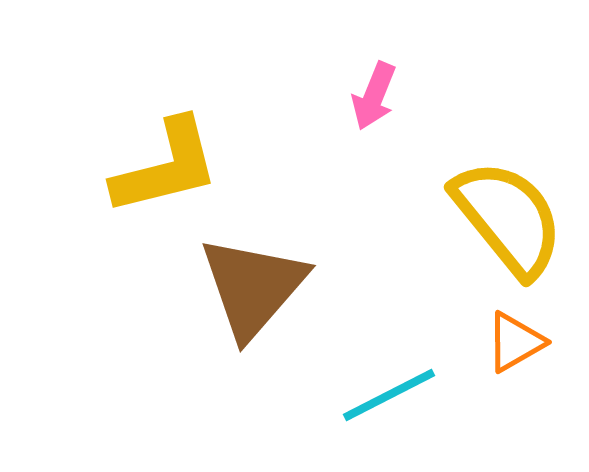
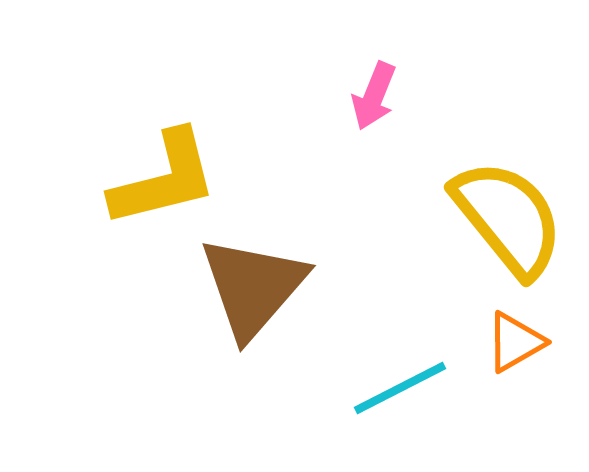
yellow L-shape: moved 2 px left, 12 px down
cyan line: moved 11 px right, 7 px up
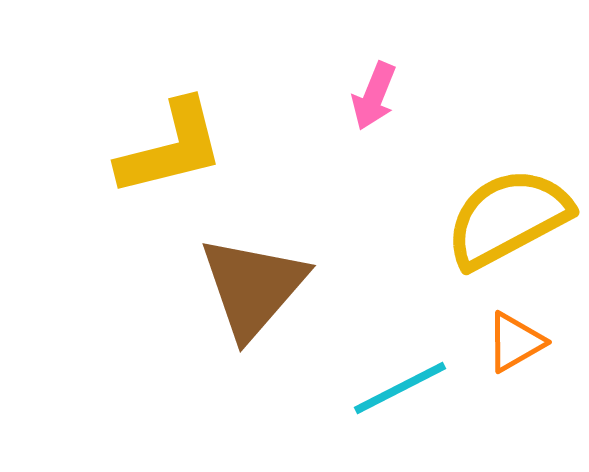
yellow L-shape: moved 7 px right, 31 px up
yellow semicircle: rotated 79 degrees counterclockwise
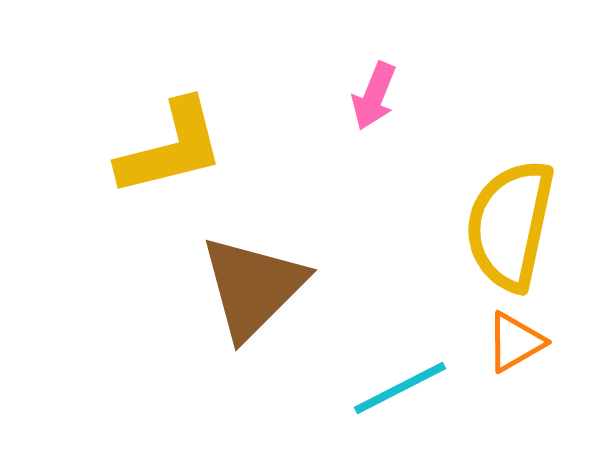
yellow semicircle: moved 2 px right, 7 px down; rotated 50 degrees counterclockwise
brown triangle: rotated 4 degrees clockwise
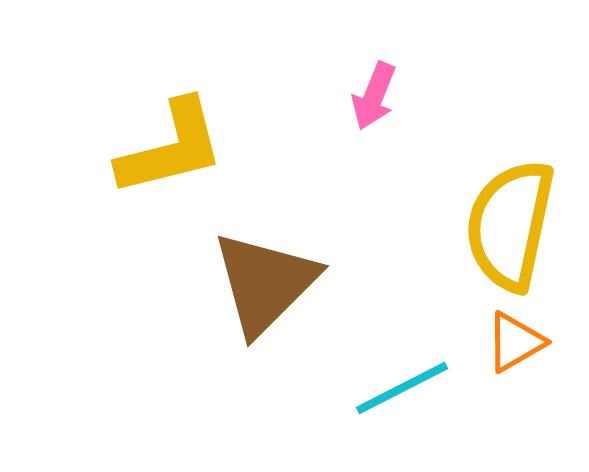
brown triangle: moved 12 px right, 4 px up
cyan line: moved 2 px right
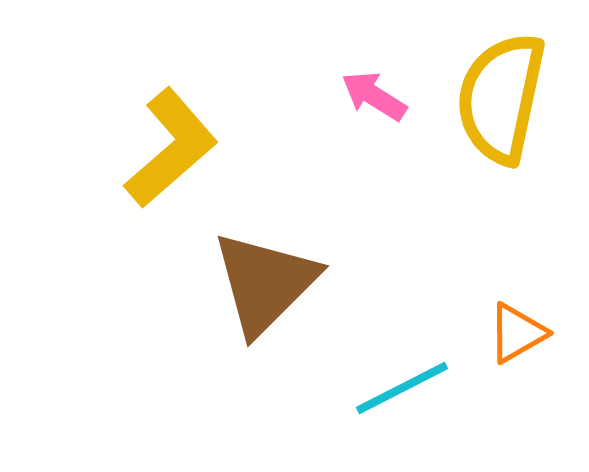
pink arrow: rotated 100 degrees clockwise
yellow L-shape: rotated 27 degrees counterclockwise
yellow semicircle: moved 9 px left, 127 px up
orange triangle: moved 2 px right, 9 px up
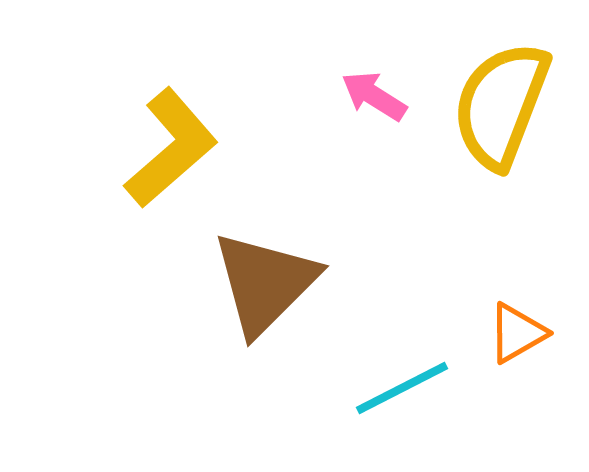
yellow semicircle: moved 7 px down; rotated 9 degrees clockwise
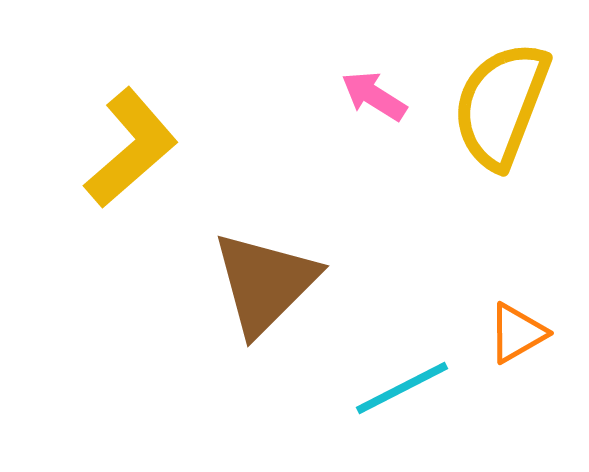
yellow L-shape: moved 40 px left
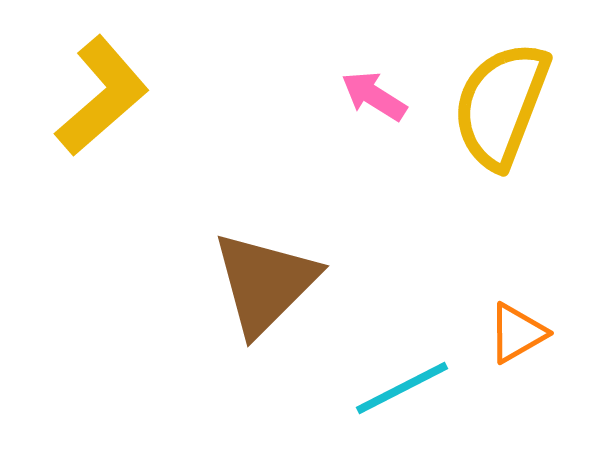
yellow L-shape: moved 29 px left, 52 px up
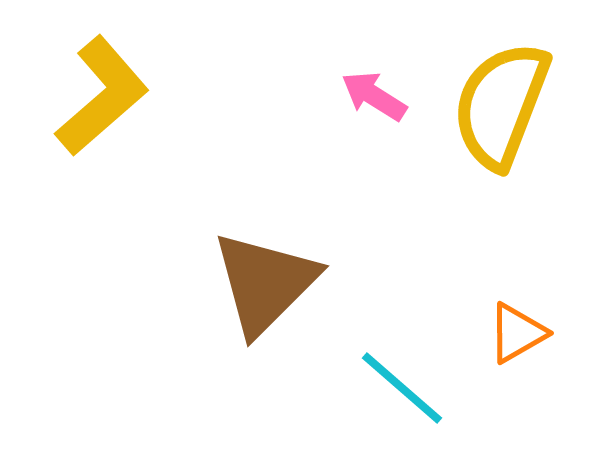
cyan line: rotated 68 degrees clockwise
